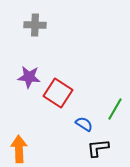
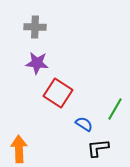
gray cross: moved 2 px down
purple star: moved 8 px right, 14 px up
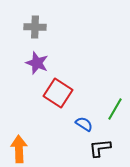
purple star: rotated 15 degrees clockwise
black L-shape: moved 2 px right
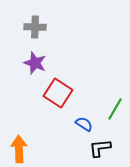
purple star: moved 2 px left
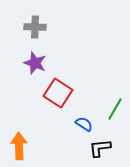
orange arrow: moved 3 px up
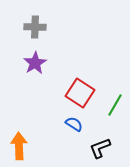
purple star: rotated 20 degrees clockwise
red square: moved 22 px right
green line: moved 4 px up
blue semicircle: moved 10 px left
black L-shape: rotated 15 degrees counterclockwise
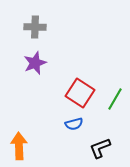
purple star: rotated 10 degrees clockwise
green line: moved 6 px up
blue semicircle: rotated 132 degrees clockwise
